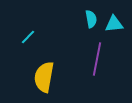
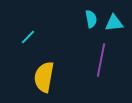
cyan triangle: moved 1 px up
purple line: moved 4 px right, 1 px down
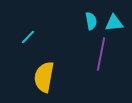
cyan semicircle: moved 2 px down
purple line: moved 6 px up
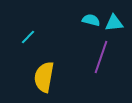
cyan semicircle: moved 1 px up; rotated 66 degrees counterclockwise
purple line: moved 3 px down; rotated 8 degrees clockwise
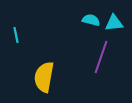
cyan line: moved 12 px left, 2 px up; rotated 56 degrees counterclockwise
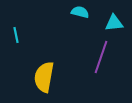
cyan semicircle: moved 11 px left, 8 px up
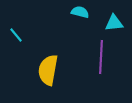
cyan line: rotated 28 degrees counterclockwise
purple line: rotated 16 degrees counterclockwise
yellow semicircle: moved 4 px right, 7 px up
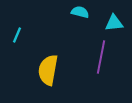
cyan line: moved 1 px right; rotated 63 degrees clockwise
purple line: rotated 8 degrees clockwise
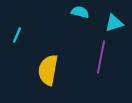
cyan triangle: rotated 12 degrees counterclockwise
